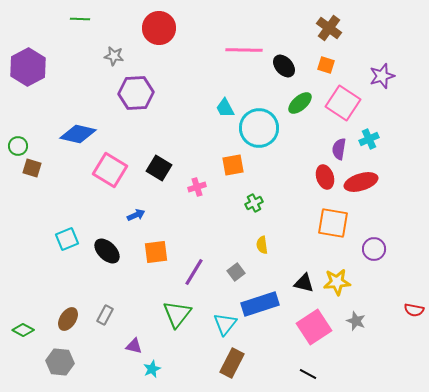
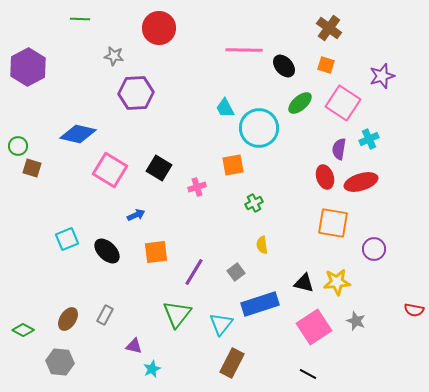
cyan triangle at (225, 324): moved 4 px left
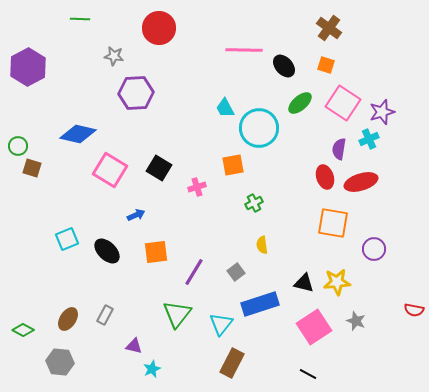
purple star at (382, 76): moved 36 px down
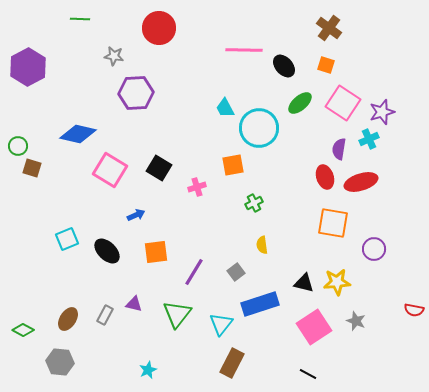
purple triangle at (134, 346): moved 42 px up
cyan star at (152, 369): moved 4 px left, 1 px down
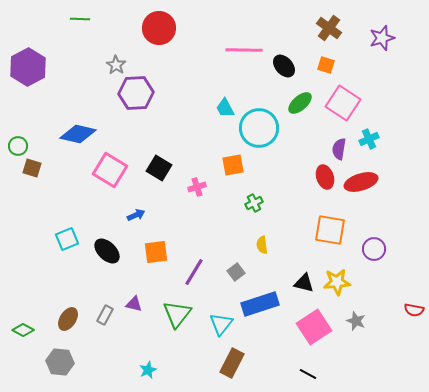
gray star at (114, 56): moved 2 px right, 9 px down; rotated 24 degrees clockwise
purple star at (382, 112): moved 74 px up
orange square at (333, 223): moved 3 px left, 7 px down
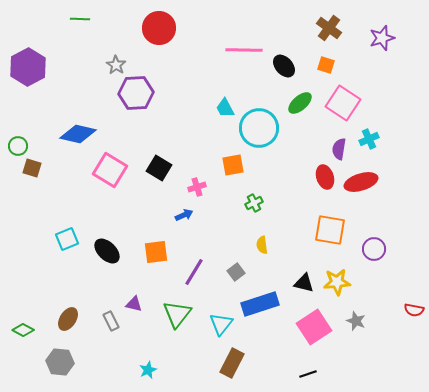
blue arrow at (136, 215): moved 48 px right
gray rectangle at (105, 315): moved 6 px right, 6 px down; rotated 54 degrees counterclockwise
black line at (308, 374): rotated 48 degrees counterclockwise
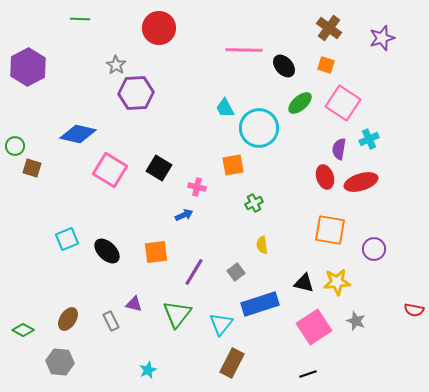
green circle at (18, 146): moved 3 px left
pink cross at (197, 187): rotated 30 degrees clockwise
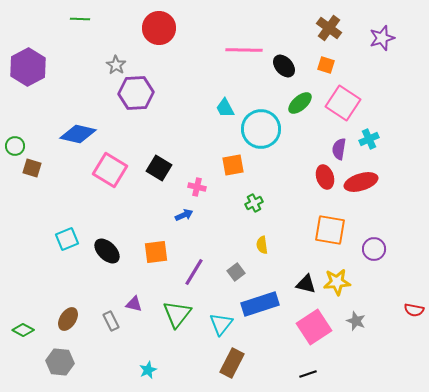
cyan circle at (259, 128): moved 2 px right, 1 px down
black triangle at (304, 283): moved 2 px right, 1 px down
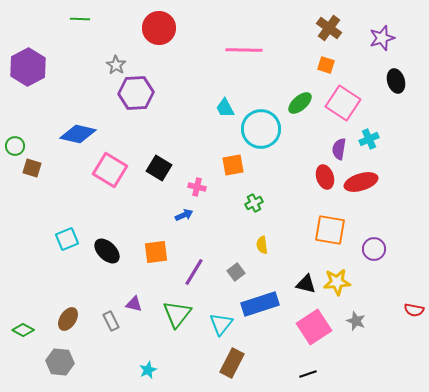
black ellipse at (284, 66): moved 112 px right, 15 px down; rotated 25 degrees clockwise
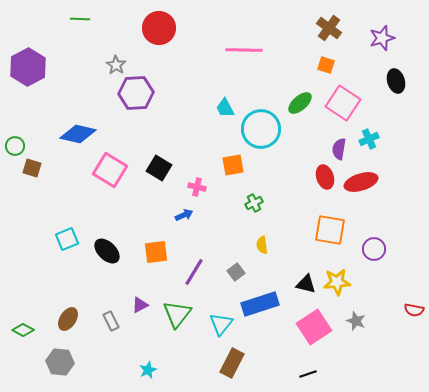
purple triangle at (134, 304): moved 6 px right, 1 px down; rotated 42 degrees counterclockwise
